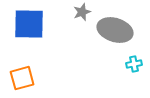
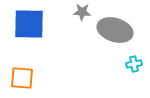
gray star: rotated 24 degrees clockwise
orange square: rotated 20 degrees clockwise
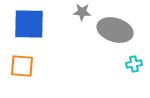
orange square: moved 12 px up
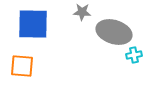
blue square: moved 4 px right
gray ellipse: moved 1 px left, 2 px down
cyan cross: moved 9 px up
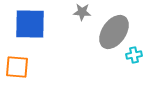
blue square: moved 3 px left
gray ellipse: rotated 72 degrees counterclockwise
orange square: moved 5 px left, 1 px down
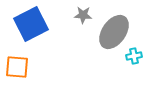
gray star: moved 1 px right, 3 px down
blue square: moved 1 px right; rotated 28 degrees counterclockwise
cyan cross: moved 1 px down
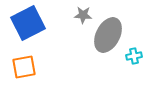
blue square: moved 3 px left, 1 px up
gray ellipse: moved 6 px left, 3 px down; rotated 8 degrees counterclockwise
orange square: moved 7 px right; rotated 15 degrees counterclockwise
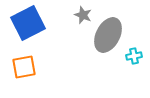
gray star: rotated 18 degrees clockwise
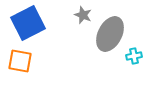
gray ellipse: moved 2 px right, 1 px up
orange square: moved 4 px left, 6 px up; rotated 20 degrees clockwise
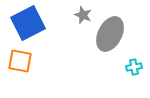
cyan cross: moved 11 px down
